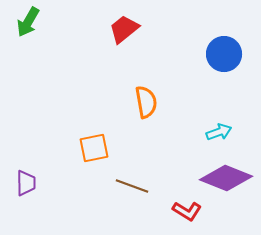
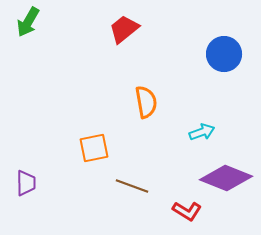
cyan arrow: moved 17 px left
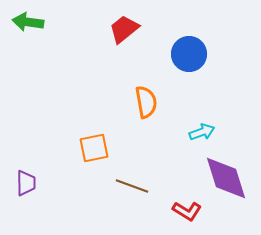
green arrow: rotated 68 degrees clockwise
blue circle: moved 35 px left
purple diamond: rotated 51 degrees clockwise
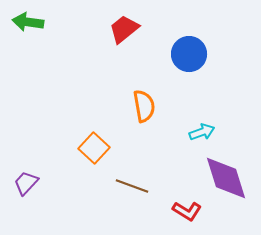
orange semicircle: moved 2 px left, 4 px down
orange square: rotated 36 degrees counterclockwise
purple trapezoid: rotated 136 degrees counterclockwise
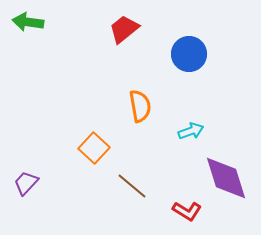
orange semicircle: moved 4 px left
cyan arrow: moved 11 px left, 1 px up
brown line: rotated 20 degrees clockwise
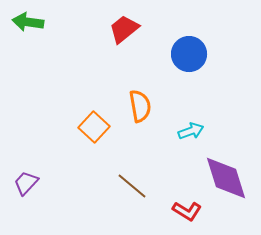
orange square: moved 21 px up
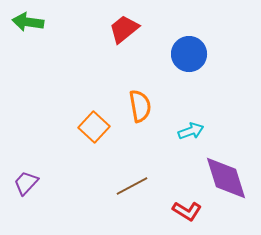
brown line: rotated 68 degrees counterclockwise
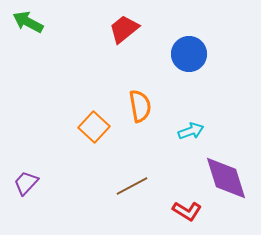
green arrow: rotated 20 degrees clockwise
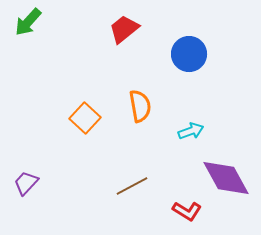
green arrow: rotated 76 degrees counterclockwise
orange square: moved 9 px left, 9 px up
purple diamond: rotated 12 degrees counterclockwise
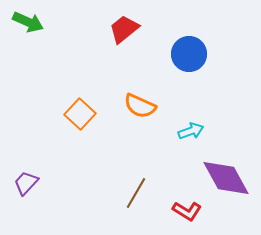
green arrow: rotated 108 degrees counterclockwise
orange semicircle: rotated 124 degrees clockwise
orange square: moved 5 px left, 4 px up
brown line: moved 4 px right, 7 px down; rotated 32 degrees counterclockwise
